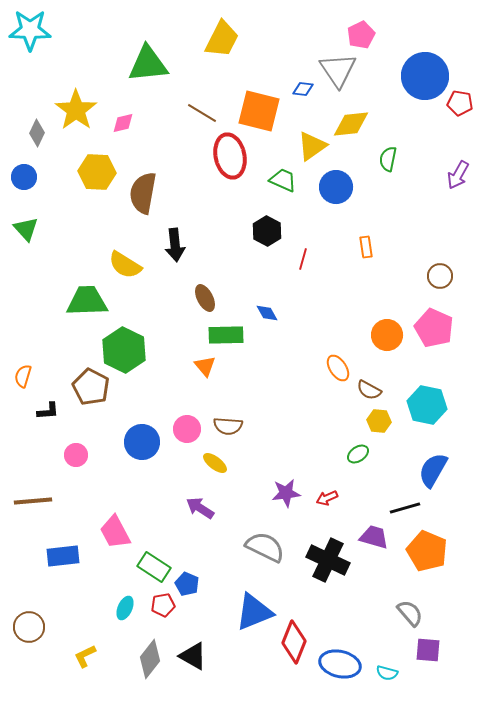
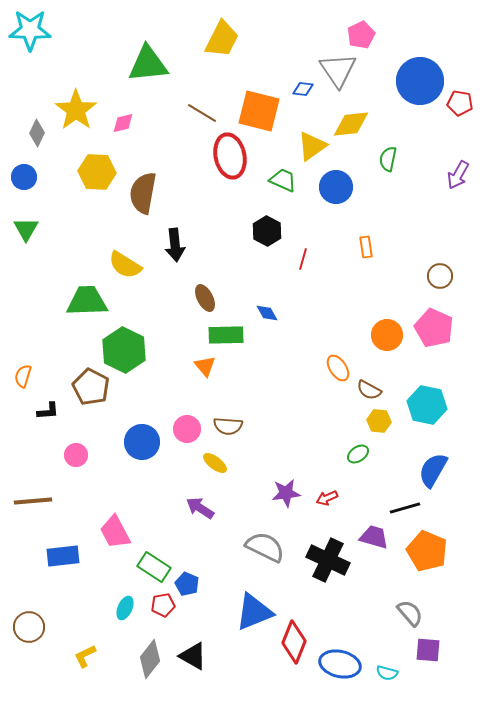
blue circle at (425, 76): moved 5 px left, 5 px down
green triangle at (26, 229): rotated 12 degrees clockwise
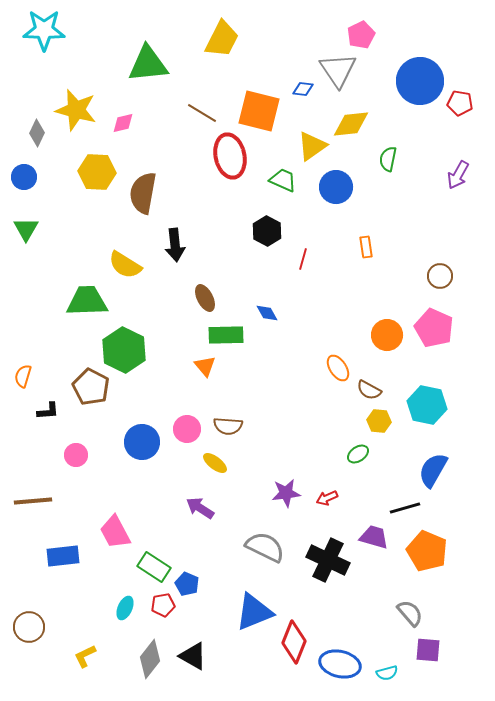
cyan star at (30, 30): moved 14 px right
yellow star at (76, 110): rotated 21 degrees counterclockwise
cyan semicircle at (387, 673): rotated 30 degrees counterclockwise
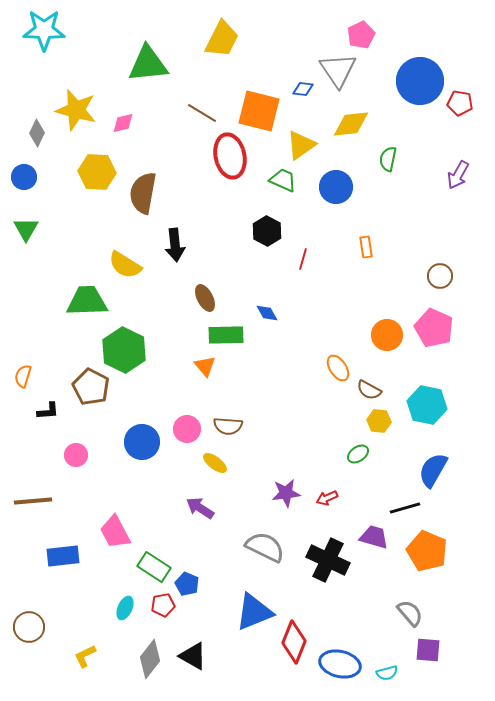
yellow triangle at (312, 146): moved 11 px left, 1 px up
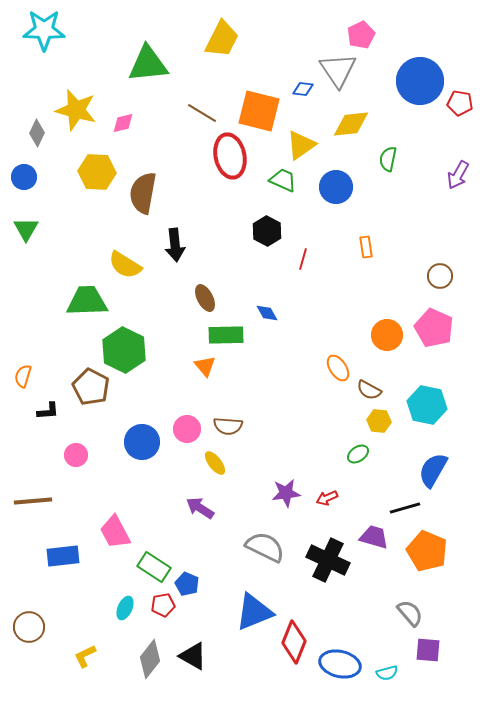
yellow ellipse at (215, 463): rotated 15 degrees clockwise
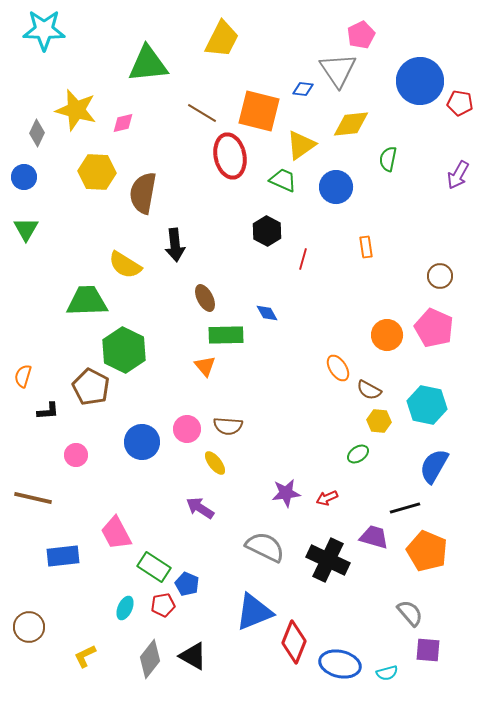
blue semicircle at (433, 470): moved 1 px right, 4 px up
brown line at (33, 501): moved 3 px up; rotated 18 degrees clockwise
pink trapezoid at (115, 532): moved 1 px right, 1 px down
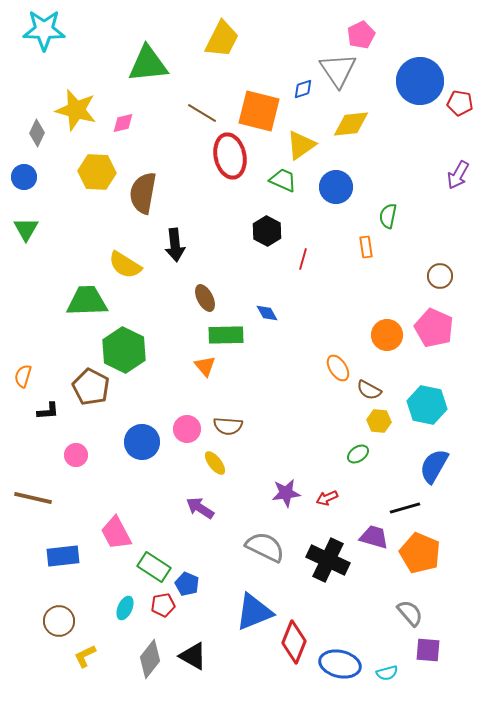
blue diamond at (303, 89): rotated 25 degrees counterclockwise
green semicircle at (388, 159): moved 57 px down
orange pentagon at (427, 551): moved 7 px left, 2 px down
brown circle at (29, 627): moved 30 px right, 6 px up
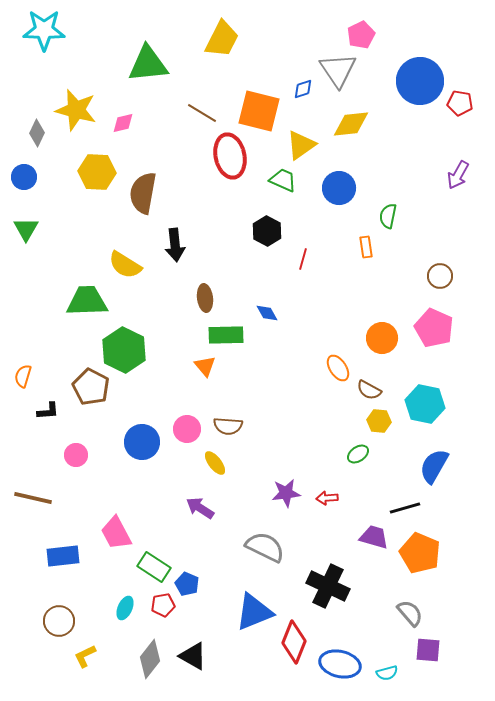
blue circle at (336, 187): moved 3 px right, 1 px down
brown ellipse at (205, 298): rotated 20 degrees clockwise
orange circle at (387, 335): moved 5 px left, 3 px down
cyan hexagon at (427, 405): moved 2 px left, 1 px up
red arrow at (327, 498): rotated 20 degrees clockwise
black cross at (328, 560): moved 26 px down
